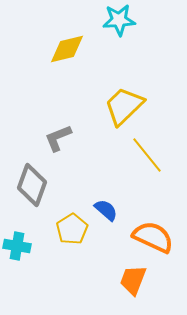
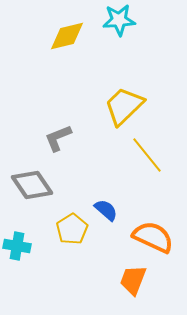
yellow diamond: moved 13 px up
gray diamond: rotated 54 degrees counterclockwise
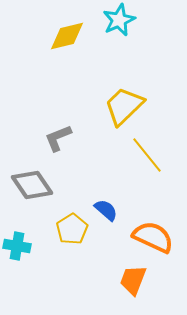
cyan star: rotated 20 degrees counterclockwise
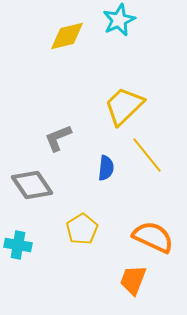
blue semicircle: moved 42 px up; rotated 55 degrees clockwise
yellow pentagon: moved 10 px right
cyan cross: moved 1 px right, 1 px up
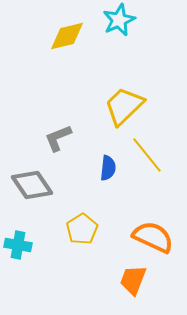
blue semicircle: moved 2 px right
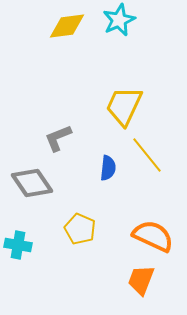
yellow diamond: moved 10 px up; rotated 6 degrees clockwise
yellow trapezoid: rotated 21 degrees counterclockwise
gray diamond: moved 2 px up
yellow pentagon: moved 2 px left; rotated 16 degrees counterclockwise
orange semicircle: moved 1 px up
orange trapezoid: moved 8 px right
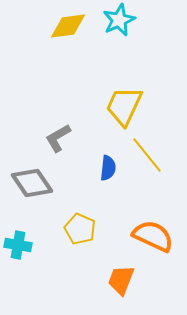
yellow diamond: moved 1 px right
gray L-shape: rotated 8 degrees counterclockwise
orange trapezoid: moved 20 px left
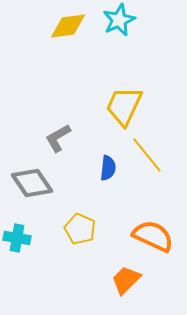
cyan cross: moved 1 px left, 7 px up
orange trapezoid: moved 5 px right; rotated 24 degrees clockwise
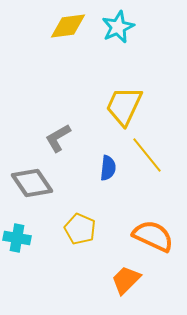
cyan star: moved 1 px left, 7 px down
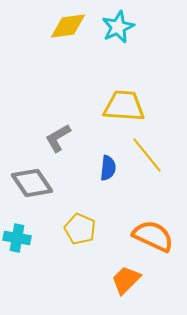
yellow trapezoid: rotated 69 degrees clockwise
